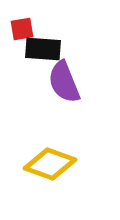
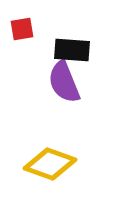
black rectangle: moved 29 px right, 1 px down
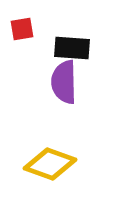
black rectangle: moved 2 px up
purple semicircle: rotated 21 degrees clockwise
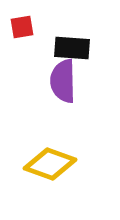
red square: moved 2 px up
purple semicircle: moved 1 px left, 1 px up
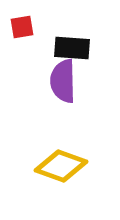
yellow diamond: moved 11 px right, 2 px down
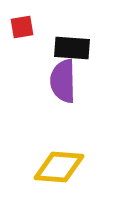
yellow diamond: moved 2 px left, 1 px down; rotated 15 degrees counterclockwise
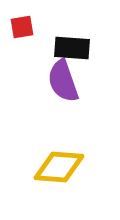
purple semicircle: rotated 18 degrees counterclockwise
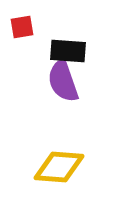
black rectangle: moved 4 px left, 3 px down
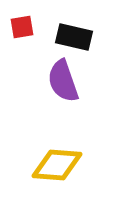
black rectangle: moved 6 px right, 14 px up; rotated 9 degrees clockwise
yellow diamond: moved 2 px left, 2 px up
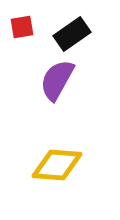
black rectangle: moved 2 px left, 3 px up; rotated 48 degrees counterclockwise
purple semicircle: moved 6 px left, 1 px up; rotated 48 degrees clockwise
